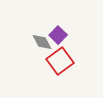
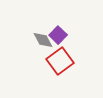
gray diamond: moved 1 px right, 2 px up
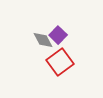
red square: moved 1 px down
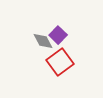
gray diamond: moved 1 px down
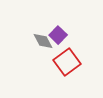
red square: moved 7 px right
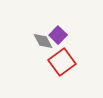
red square: moved 5 px left
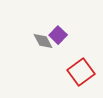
red square: moved 19 px right, 10 px down
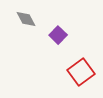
gray diamond: moved 17 px left, 22 px up
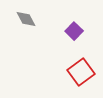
purple square: moved 16 px right, 4 px up
